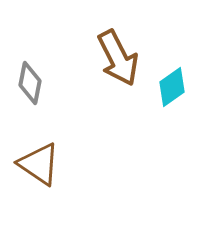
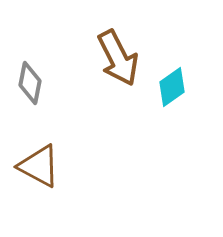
brown triangle: moved 2 px down; rotated 6 degrees counterclockwise
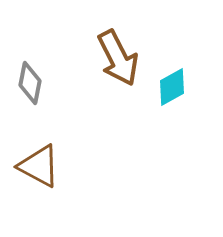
cyan diamond: rotated 6 degrees clockwise
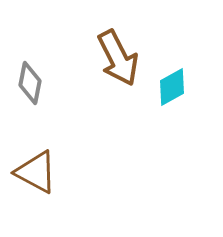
brown triangle: moved 3 px left, 6 px down
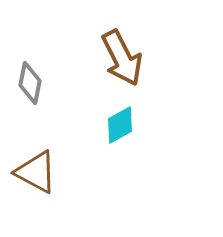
brown arrow: moved 4 px right
cyan diamond: moved 52 px left, 38 px down
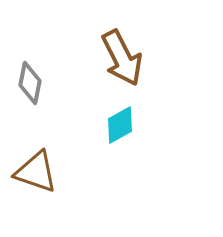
brown triangle: rotated 9 degrees counterclockwise
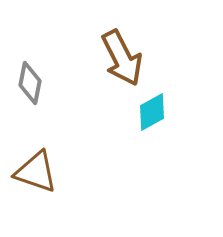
cyan diamond: moved 32 px right, 13 px up
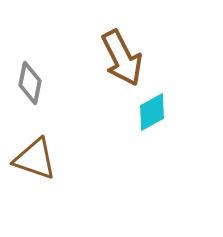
brown triangle: moved 1 px left, 13 px up
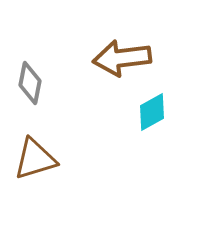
brown arrow: rotated 110 degrees clockwise
brown triangle: rotated 36 degrees counterclockwise
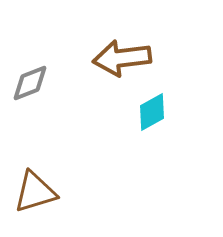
gray diamond: rotated 57 degrees clockwise
brown triangle: moved 33 px down
